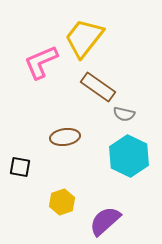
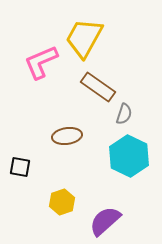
yellow trapezoid: rotated 9 degrees counterclockwise
gray semicircle: rotated 85 degrees counterclockwise
brown ellipse: moved 2 px right, 1 px up
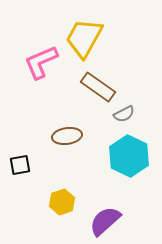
gray semicircle: rotated 45 degrees clockwise
black square: moved 2 px up; rotated 20 degrees counterclockwise
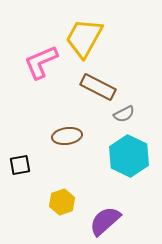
brown rectangle: rotated 8 degrees counterclockwise
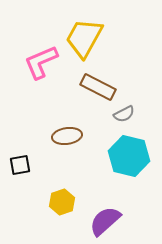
cyan hexagon: rotated 12 degrees counterclockwise
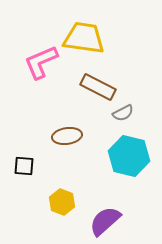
yellow trapezoid: rotated 69 degrees clockwise
gray semicircle: moved 1 px left, 1 px up
black square: moved 4 px right, 1 px down; rotated 15 degrees clockwise
yellow hexagon: rotated 20 degrees counterclockwise
